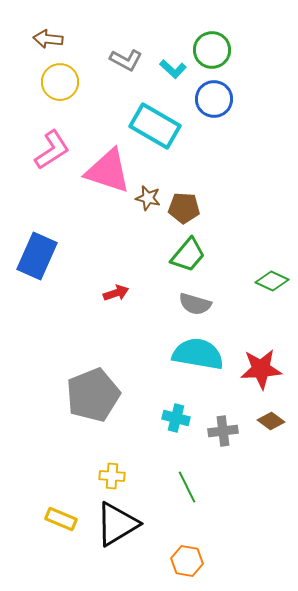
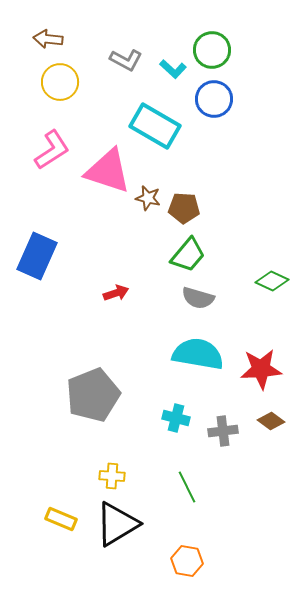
gray semicircle: moved 3 px right, 6 px up
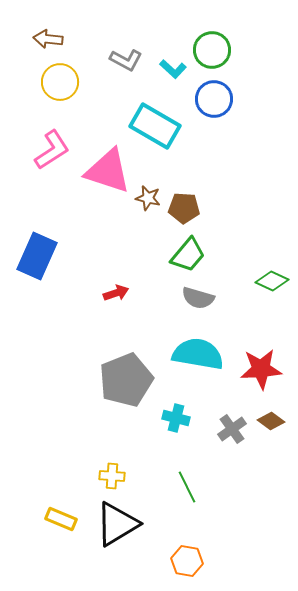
gray pentagon: moved 33 px right, 15 px up
gray cross: moved 9 px right, 2 px up; rotated 28 degrees counterclockwise
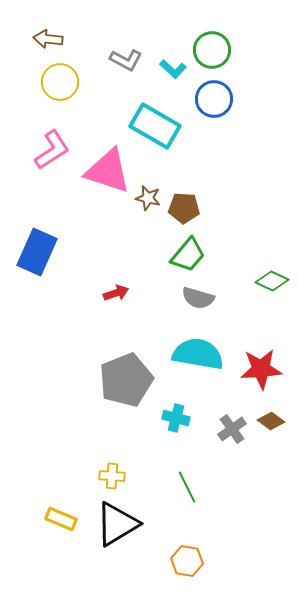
blue rectangle: moved 4 px up
